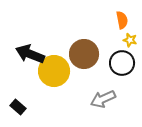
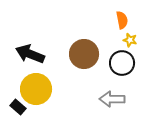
yellow circle: moved 18 px left, 18 px down
gray arrow: moved 9 px right; rotated 25 degrees clockwise
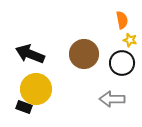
black rectangle: moved 6 px right; rotated 21 degrees counterclockwise
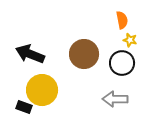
yellow circle: moved 6 px right, 1 px down
gray arrow: moved 3 px right
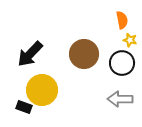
black arrow: rotated 68 degrees counterclockwise
gray arrow: moved 5 px right
